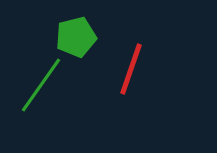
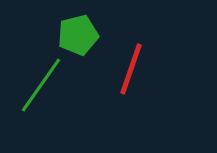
green pentagon: moved 2 px right, 2 px up
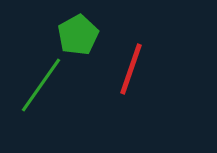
green pentagon: rotated 15 degrees counterclockwise
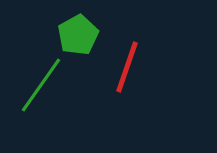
red line: moved 4 px left, 2 px up
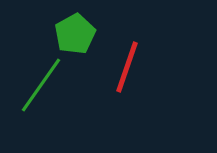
green pentagon: moved 3 px left, 1 px up
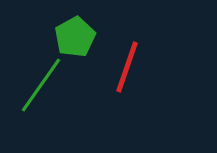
green pentagon: moved 3 px down
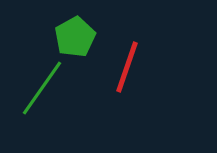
green line: moved 1 px right, 3 px down
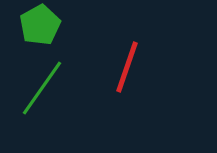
green pentagon: moved 35 px left, 12 px up
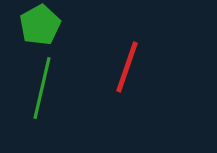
green line: rotated 22 degrees counterclockwise
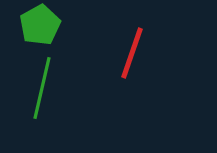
red line: moved 5 px right, 14 px up
